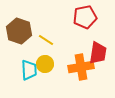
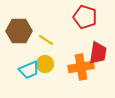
red pentagon: rotated 30 degrees clockwise
brown hexagon: rotated 20 degrees counterclockwise
cyan trapezoid: rotated 70 degrees clockwise
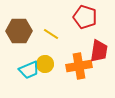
yellow line: moved 5 px right, 6 px up
red trapezoid: moved 1 px right, 2 px up
orange cross: moved 2 px left, 1 px up
